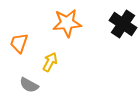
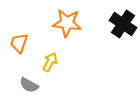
orange star: rotated 12 degrees clockwise
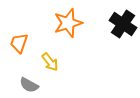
orange star: moved 1 px right; rotated 24 degrees counterclockwise
yellow arrow: rotated 114 degrees clockwise
